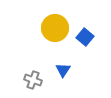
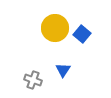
blue square: moved 3 px left, 3 px up
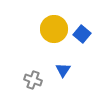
yellow circle: moved 1 px left, 1 px down
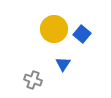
blue triangle: moved 6 px up
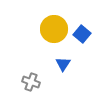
gray cross: moved 2 px left, 2 px down
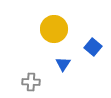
blue square: moved 11 px right, 13 px down
gray cross: rotated 18 degrees counterclockwise
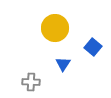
yellow circle: moved 1 px right, 1 px up
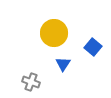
yellow circle: moved 1 px left, 5 px down
gray cross: rotated 18 degrees clockwise
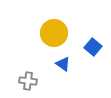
blue triangle: rotated 28 degrees counterclockwise
gray cross: moved 3 px left, 1 px up; rotated 12 degrees counterclockwise
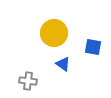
blue square: rotated 30 degrees counterclockwise
